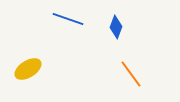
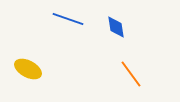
blue diamond: rotated 30 degrees counterclockwise
yellow ellipse: rotated 60 degrees clockwise
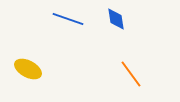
blue diamond: moved 8 px up
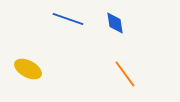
blue diamond: moved 1 px left, 4 px down
orange line: moved 6 px left
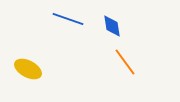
blue diamond: moved 3 px left, 3 px down
orange line: moved 12 px up
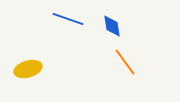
yellow ellipse: rotated 44 degrees counterclockwise
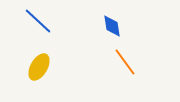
blue line: moved 30 px left, 2 px down; rotated 24 degrees clockwise
yellow ellipse: moved 11 px right, 2 px up; rotated 44 degrees counterclockwise
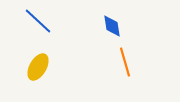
orange line: rotated 20 degrees clockwise
yellow ellipse: moved 1 px left
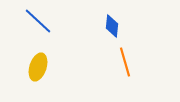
blue diamond: rotated 15 degrees clockwise
yellow ellipse: rotated 12 degrees counterclockwise
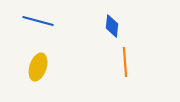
blue line: rotated 28 degrees counterclockwise
orange line: rotated 12 degrees clockwise
